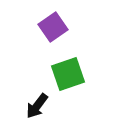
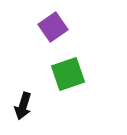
black arrow: moved 14 px left; rotated 20 degrees counterclockwise
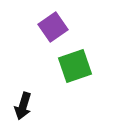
green square: moved 7 px right, 8 px up
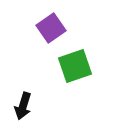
purple square: moved 2 px left, 1 px down
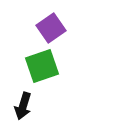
green square: moved 33 px left
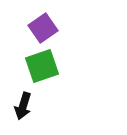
purple square: moved 8 px left
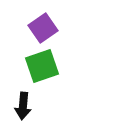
black arrow: rotated 12 degrees counterclockwise
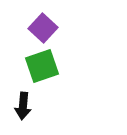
purple square: rotated 12 degrees counterclockwise
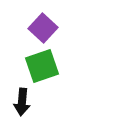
black arrow: moved 1 px left, 4 px up
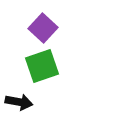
black arrow: moved 3 px left; rotated 84 degrees counterclockwise
